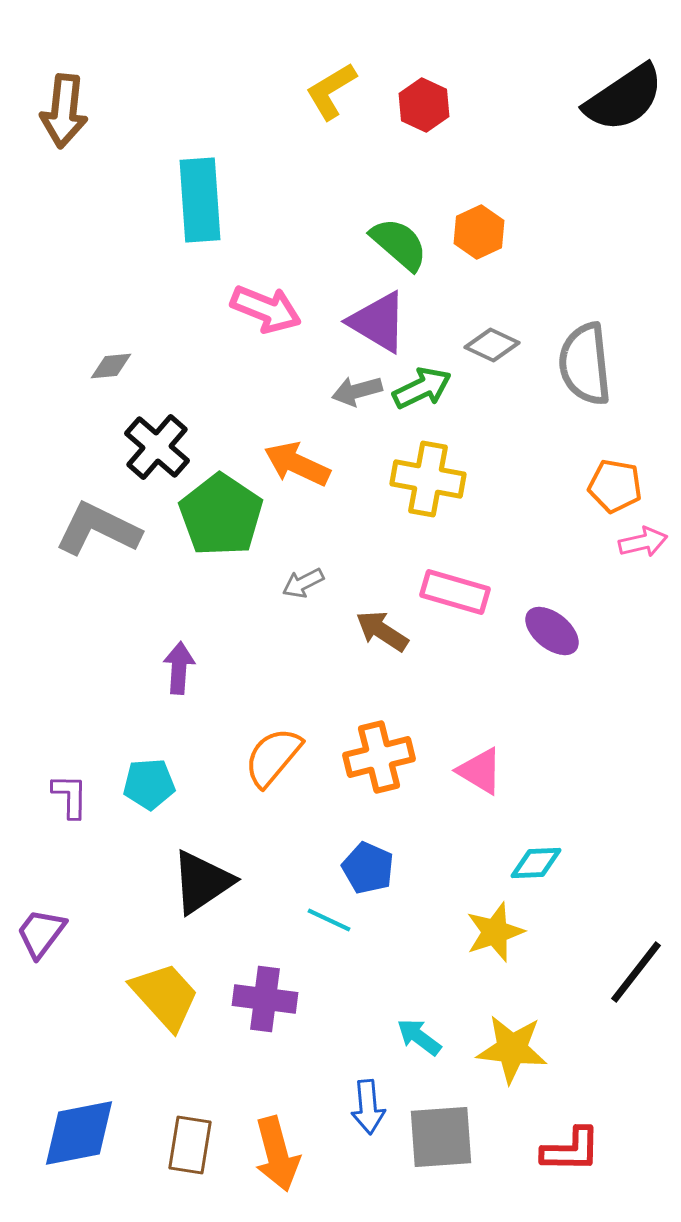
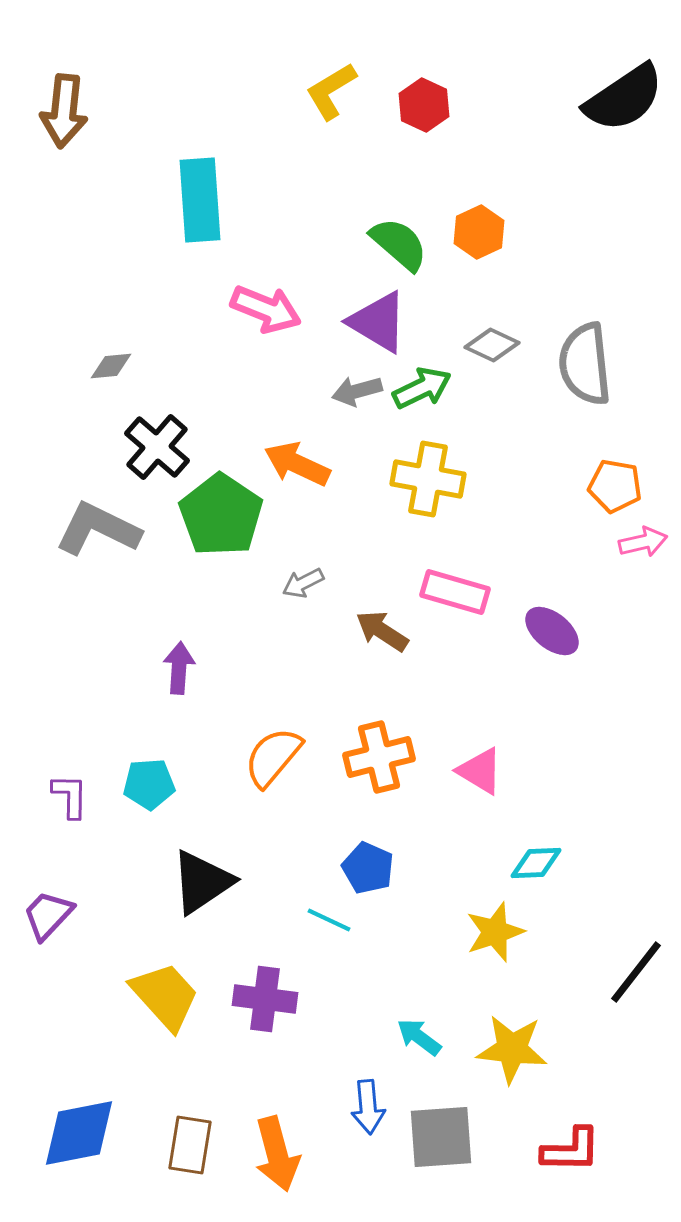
purple trapezoid at (41, 933): moved 7 px right, 18 px up; rotated 6 degrees clockwise
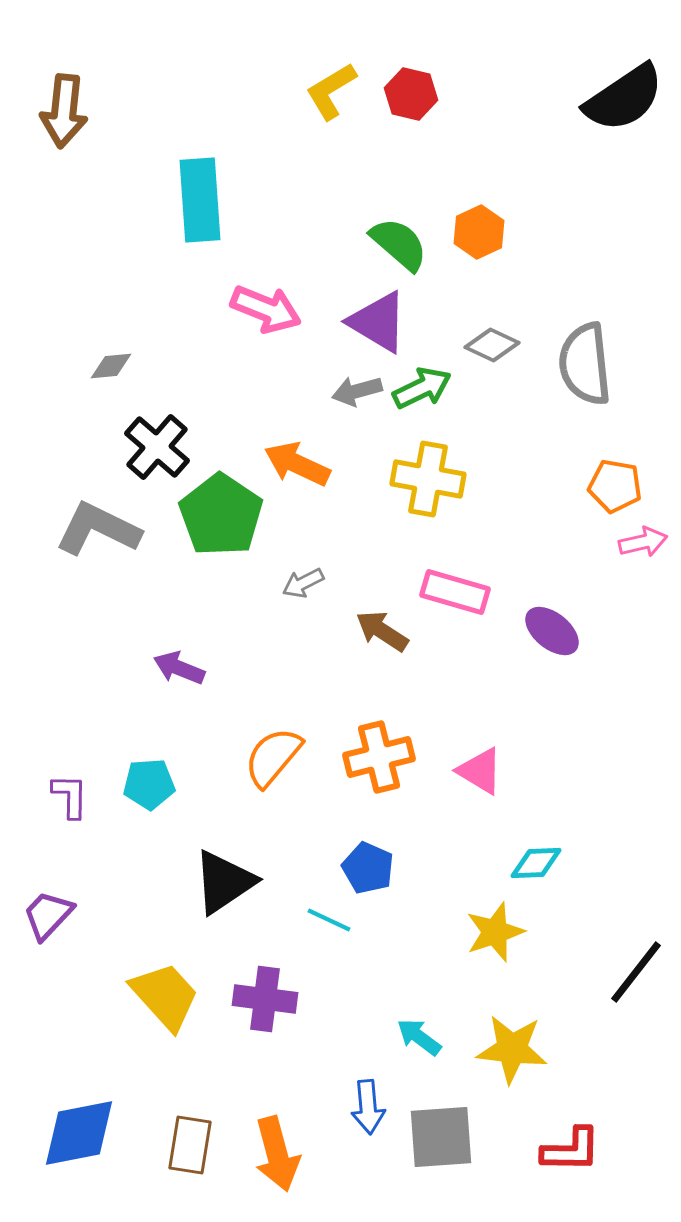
red hexagon at (424, 105): moved 13 px left, 11 px up; rotated 12 degrees counterclockwise
purple arrow at (179, 668): rotated 72 degrees counterclockwise
black triangle at (202, 882): moved 22 px right
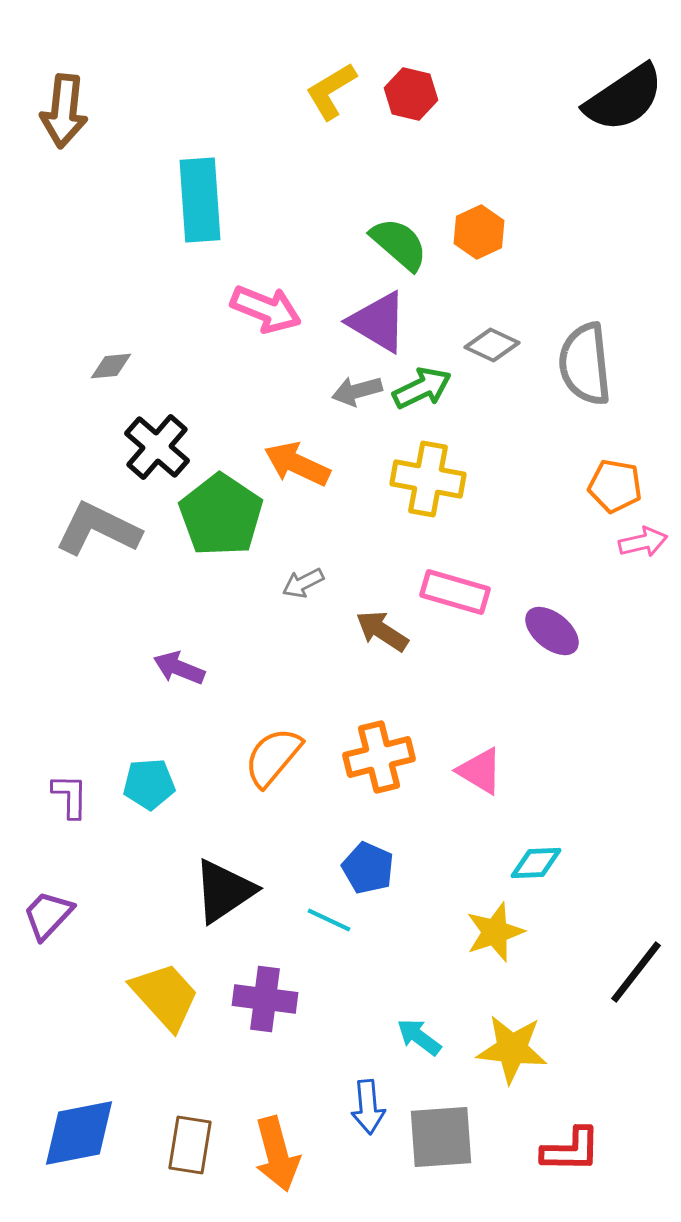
black triangle at (224, 882): moved 9 px down
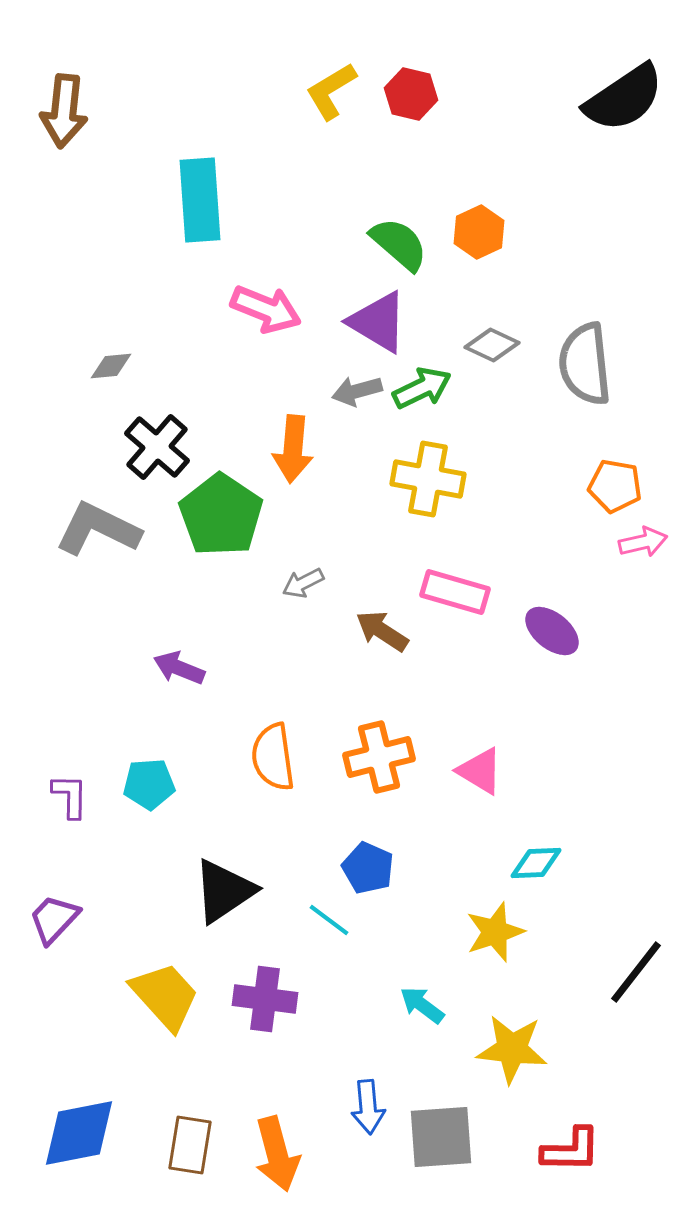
orange arrow at (297, 464): moved 4 px left, 15 px up; rotated 110 degrees counterclockwise
orange semicircle at (273, 757): rotated 48 degrees counterclockwise
purple trapezoid at (48, 915): moved 6 px right, 4 px down
cyan line at (329, 920): rotated 12 degrees clockwise
cyan arrow at (419, 1037): moved 3 px right, 32 px up
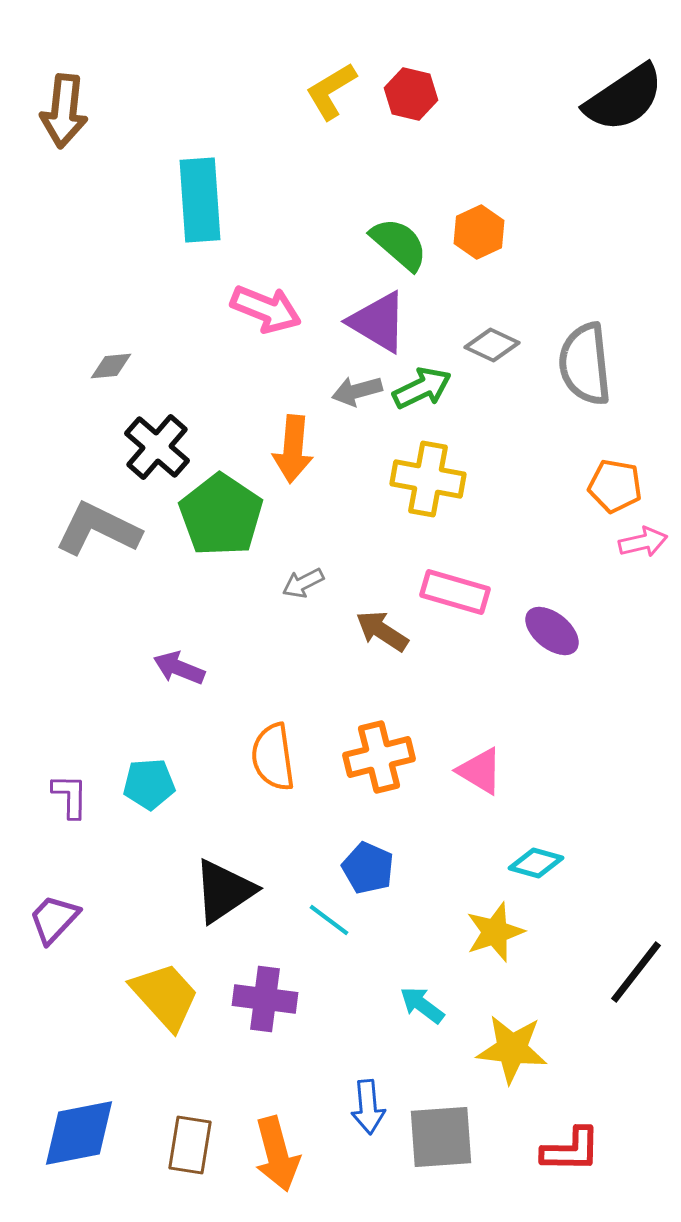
cyan diamond at (536, 863): rotated 18 degrees clockwise
